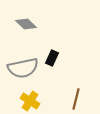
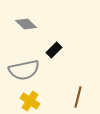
black rectangle: moved 2 px right, 8 px up; rotated 21 degrees clockwise
gray semicircle: moved 1 px right, 2 px down
brown line: moved 2 px right, 2 px up
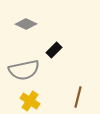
gray diamond: rotated 20 degrees counterclockwise
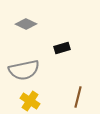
black rectangle: moved 8 px right, 2 px up; rotated 28 degrees clockwise
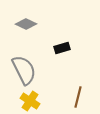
gray semicircle: rotated 104 degrees counterclockwise
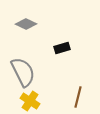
gray semicircle: moved 1 px left, 2 px down
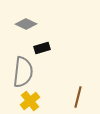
black rectangle: moved 20 px left
gray semicircle: rotated 32 degrees clockwise
yellow cross: rotated 18 degrees clockwise
